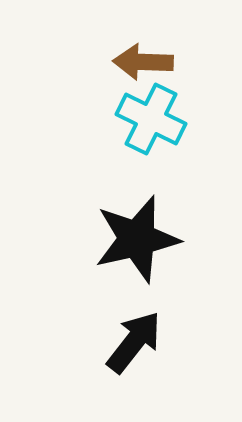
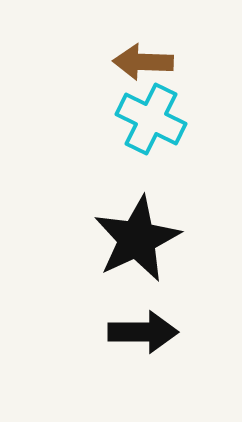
black star: rotated 12 degrees counterclockwise
black arrow: moved 9 px right, 10 px up; rotated 52 degrees clockwise
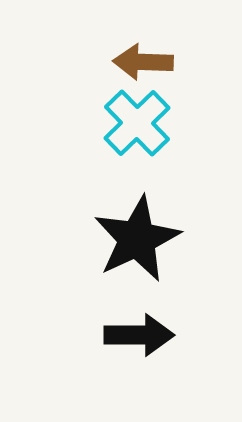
cyan cross: moved 14 px left, 4 px down; rotated 20 degrees clockwise
black arrow: moved 4 px left, 3 px down
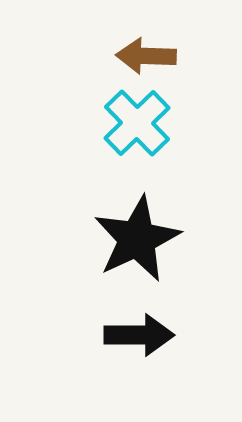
brown arrow: moved 3 px right, 6 px up
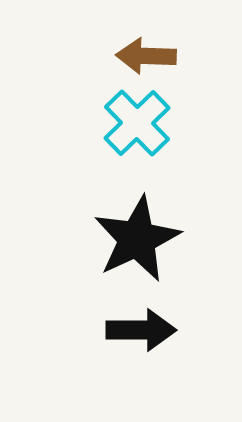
black arrow: moved 2 px right, 5 px up
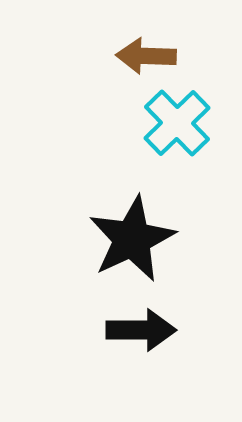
cyan cross: moved 40 px right
black star: moved 5 px left
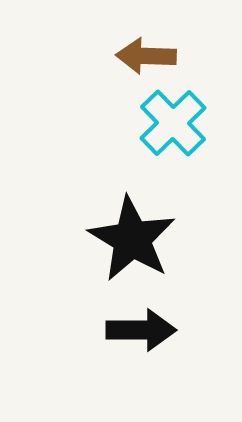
cyan cross: moved 4 px left
black star: rotated 16 degrees counterclockwise
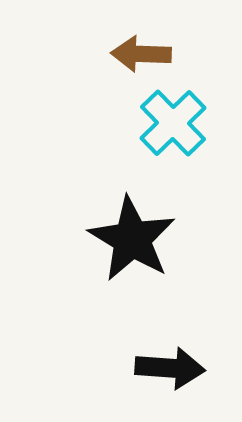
brown arrow: moved 5 px left, 2 px up
black arrow: moved 29 px right, 38 px down; rotated 4 degrees clockwise
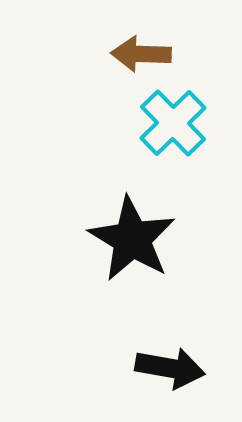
black arrow: rotated 6 degrees clockwise
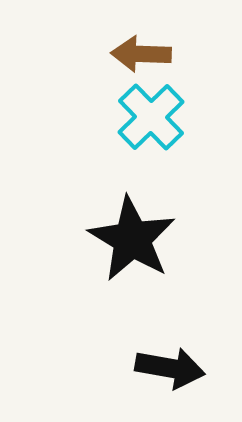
cyan cross: moved 22 px left, 6 px up
